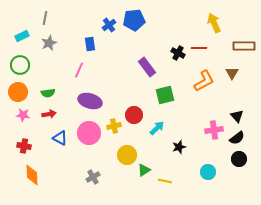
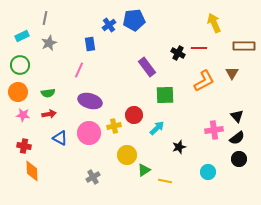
green square: rotated 12 degrees clockwise
orange diamond: moved 4 px up
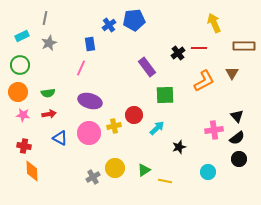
black cross: rotated 24 degrees clockwise
pink line: moved 2 px right, 2 px up
yellow circle: moved 12 px left, 13 px down
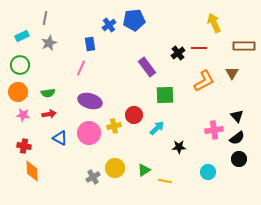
black star: rotated 16 degrees clockwise
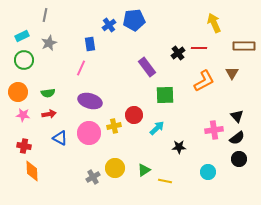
gray line: moved 3 px up
green circle: moved 4 px right, 5 px up
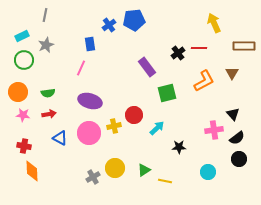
gray star: moved 3 px left, 2 px down
green square: moved 2 px right, 2 px up; rotated 12 degrees counterclockwise
black triangle: moved 4 px left, 2 px up
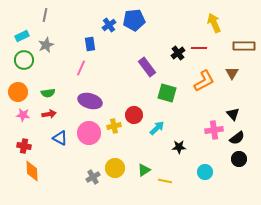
green square: rotated 30 degrees clockwise
cyan circle: moved 3 px left
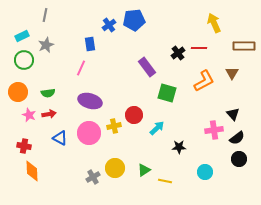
pink star: moved 6 px right; rotated 16 degrees clockwise
